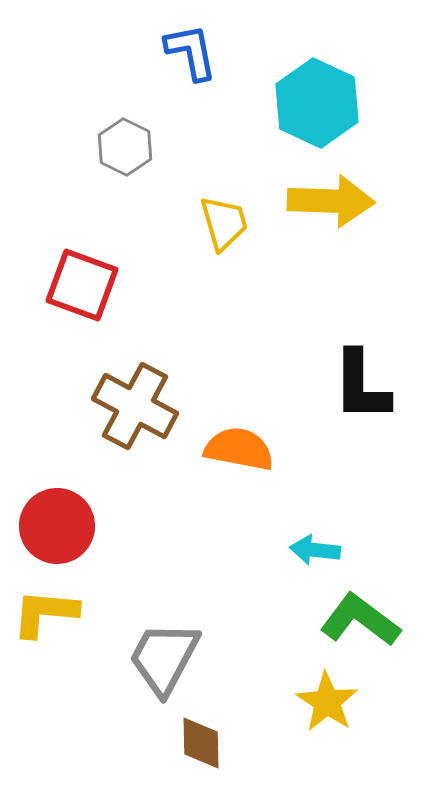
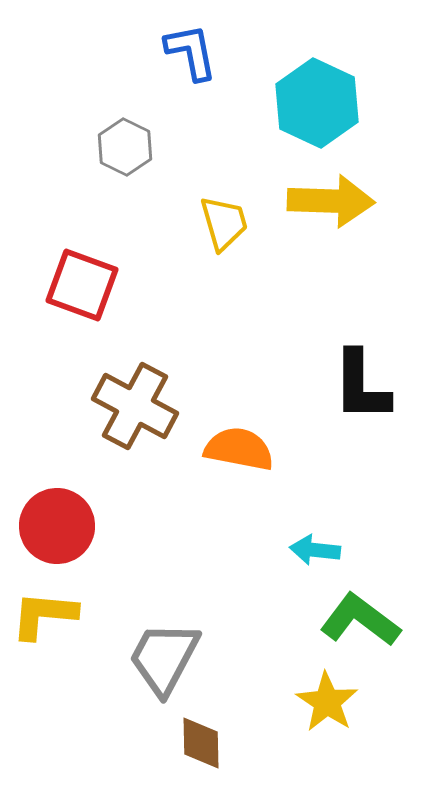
yellow L-shape: moved 1 px left, 2 px down
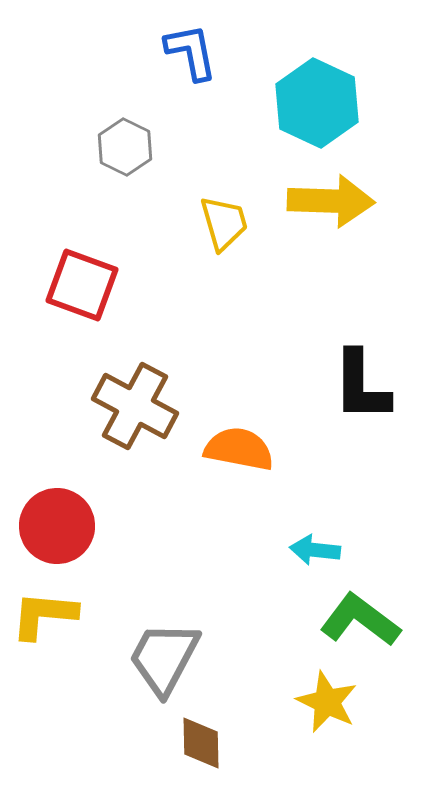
yellow star: rotated 8 degrees counterclockwise
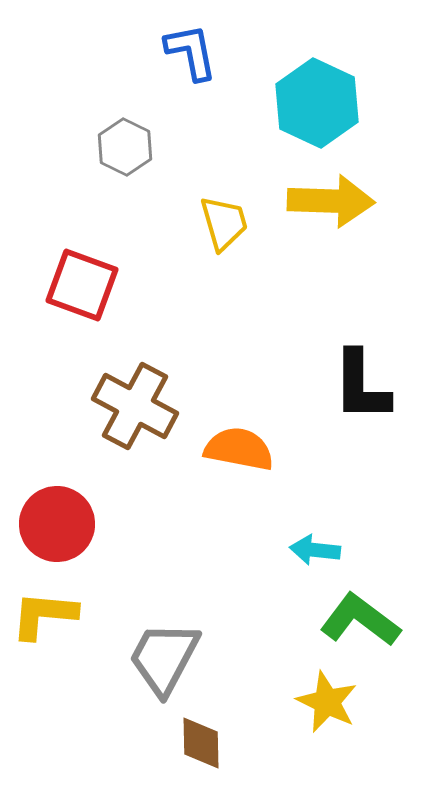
red circle: moved 2 px up
